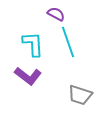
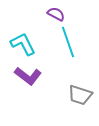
cyan L-shape: moved 10 px left; rotated 24 degrees counterclockwise
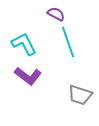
cyan L-shape: moved 1 px right
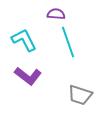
purple semicircle: rotated 24 degrees counterclockwise
cyan L-shape: moved 4 px up
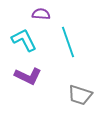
purple semicircle: moved 15 px left
purple L-shape: rotated 12 degrees counterclockwise
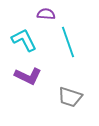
purple semicircle: moved 5 px right
gray trapezoid: moved 10 px left, 2 px down
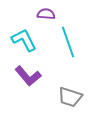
purple L-shape: rotated 24 degrees clockwise
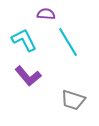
cyan line: rotated 12 degrees counterclockwise
gray trapezoid: moved 3 px right, 3 px down
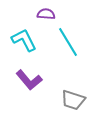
purple L-shape: moved 1 px right, 4 px down
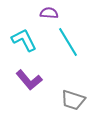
purple semicircle: moved 3 px right, 1 px up
